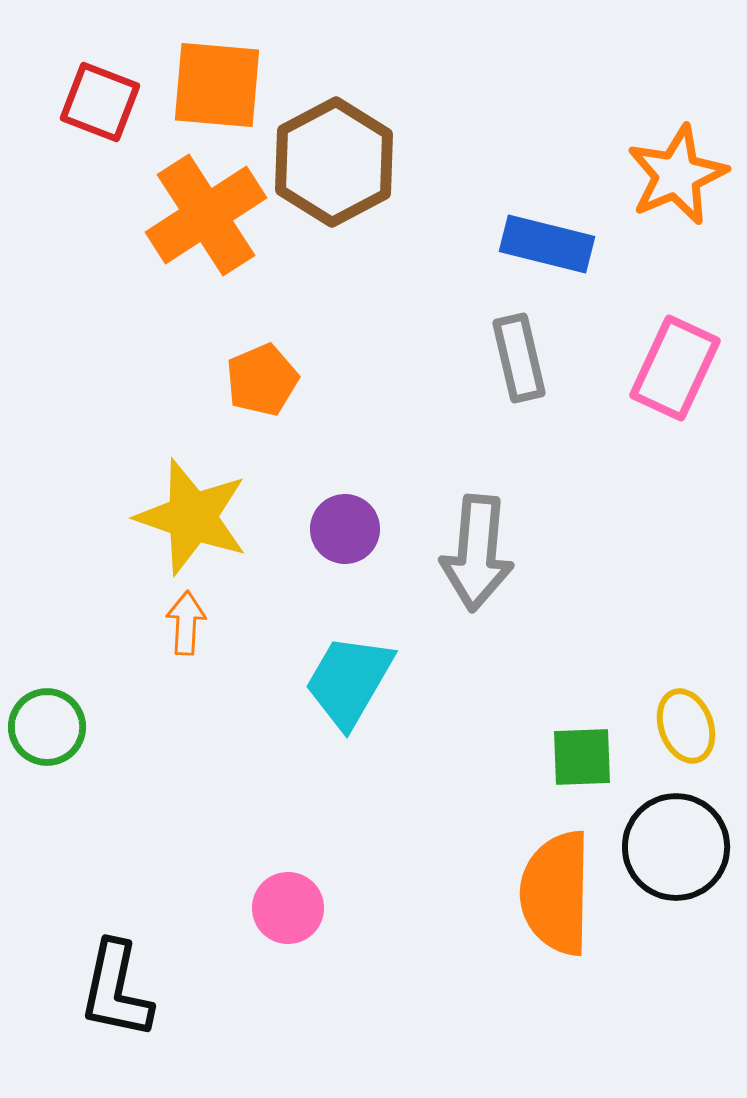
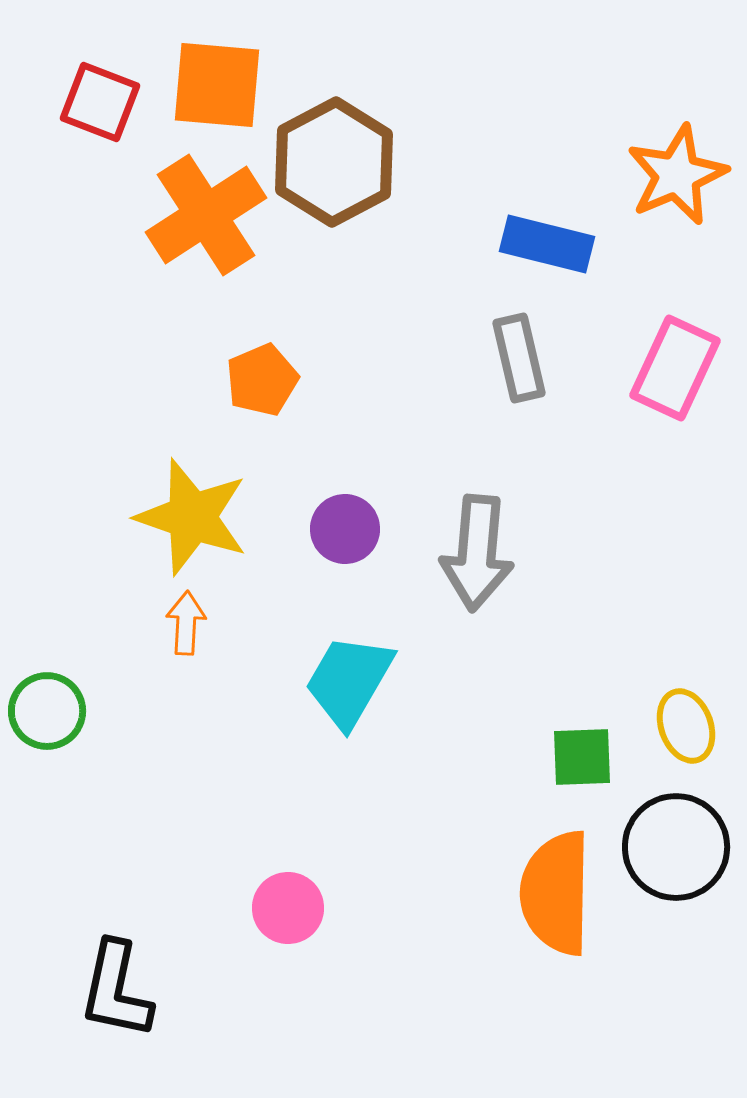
green circle: moved 16 px up
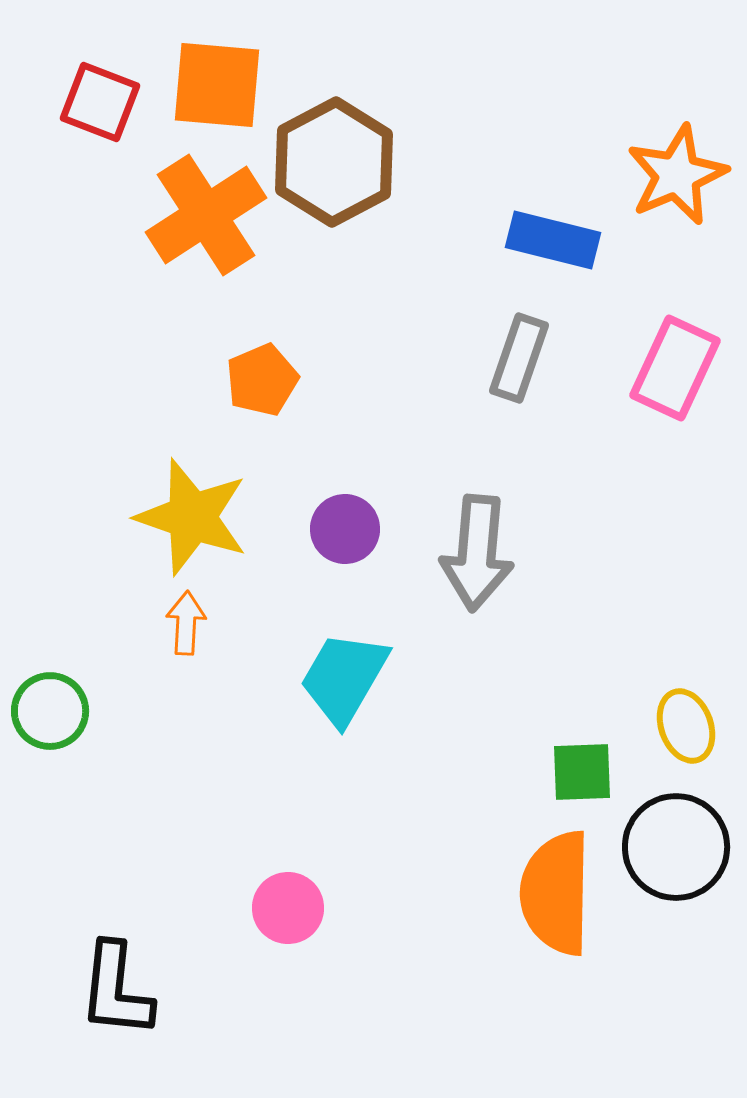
blue rectangle: moved 6 px right, 4 px up
gray rectangle: rotated 32 degrees clockwise
cyan trapezoid: moved 5 px left, 3 px up
green circle: moved 3 px right
green square: moved 15 px down
black L-shape: rotated 6 degrees counterclockwise
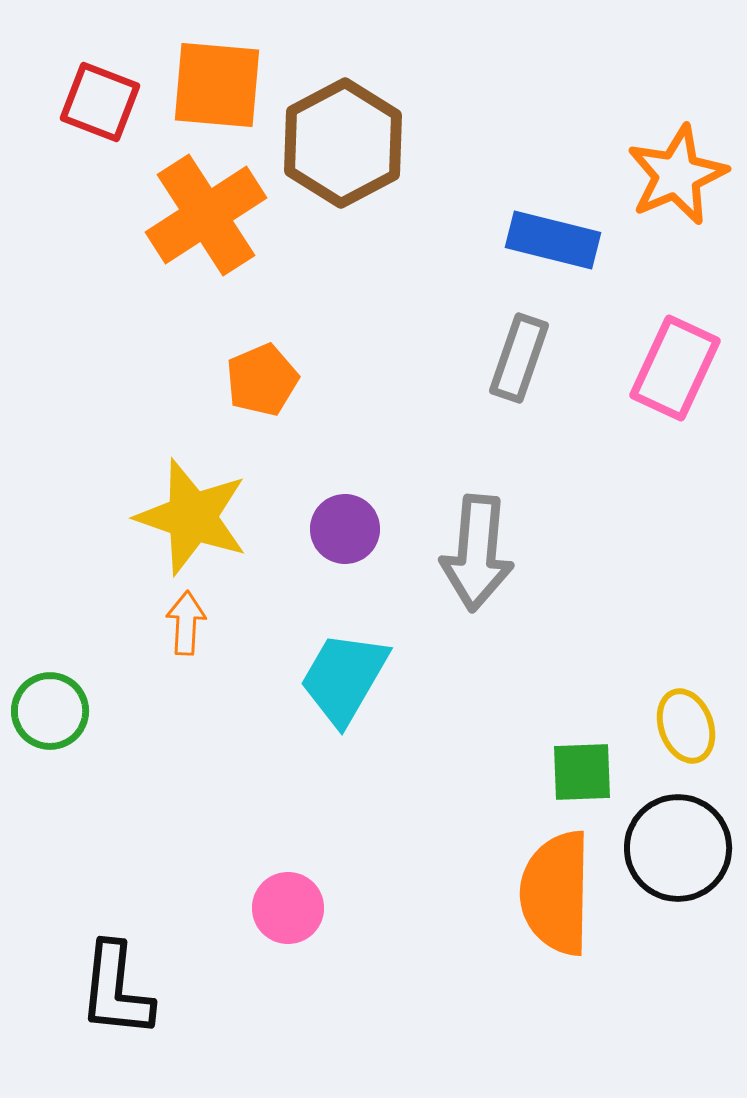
brown hexagon: moved 9 px right, 19 px up
black circle: moved 2 px right, 1 px down
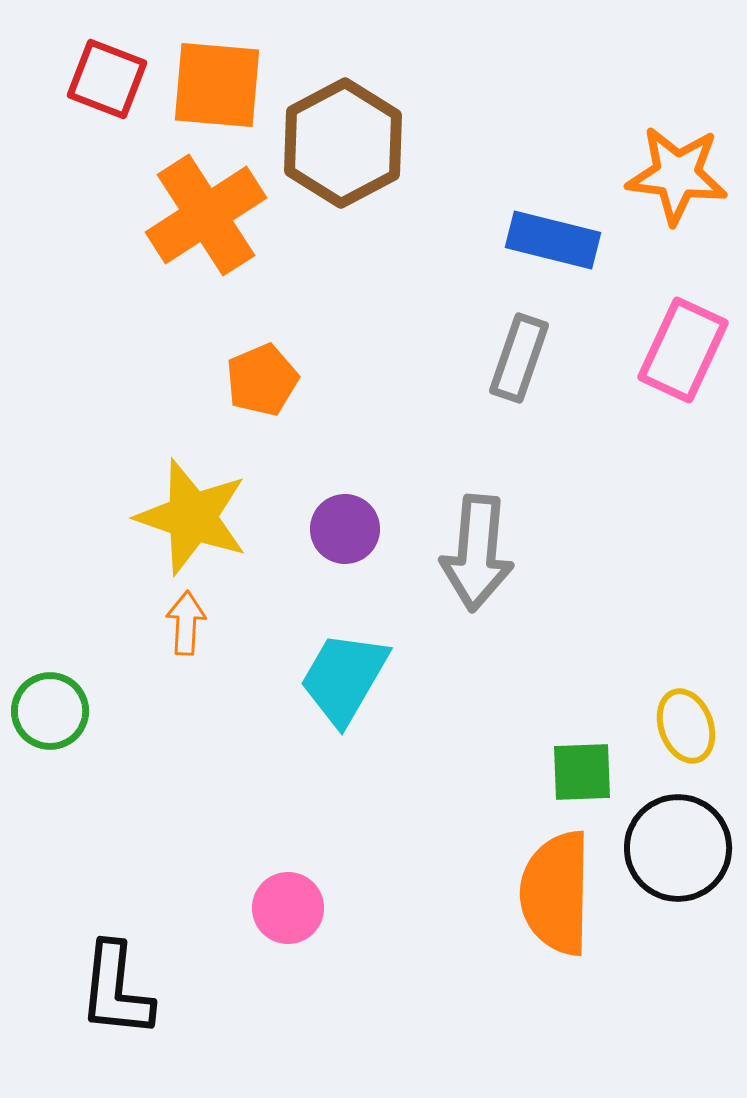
red square: moved 7 px right, 23 px up
orange star: rotated 30 degrees clockwise
pink rectangle: moved 8 px right, 18 px up
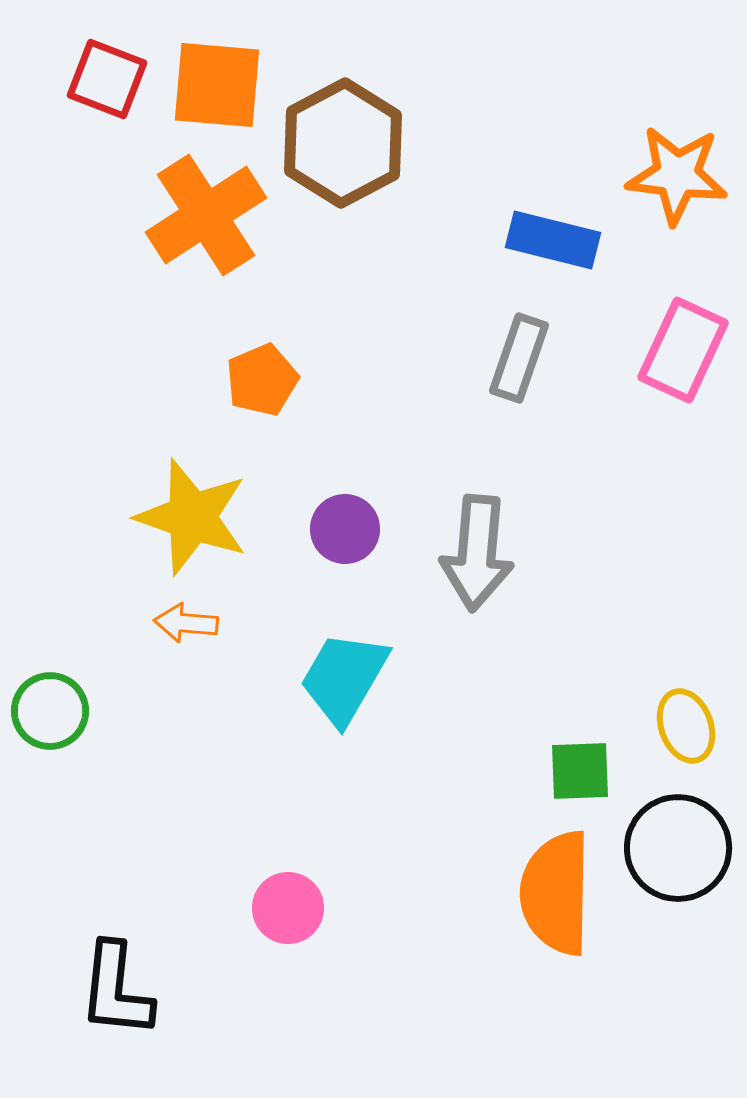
orange arrow: rotated 88 degrees counterclockwise
green square: moved 2 px left, 1 px up
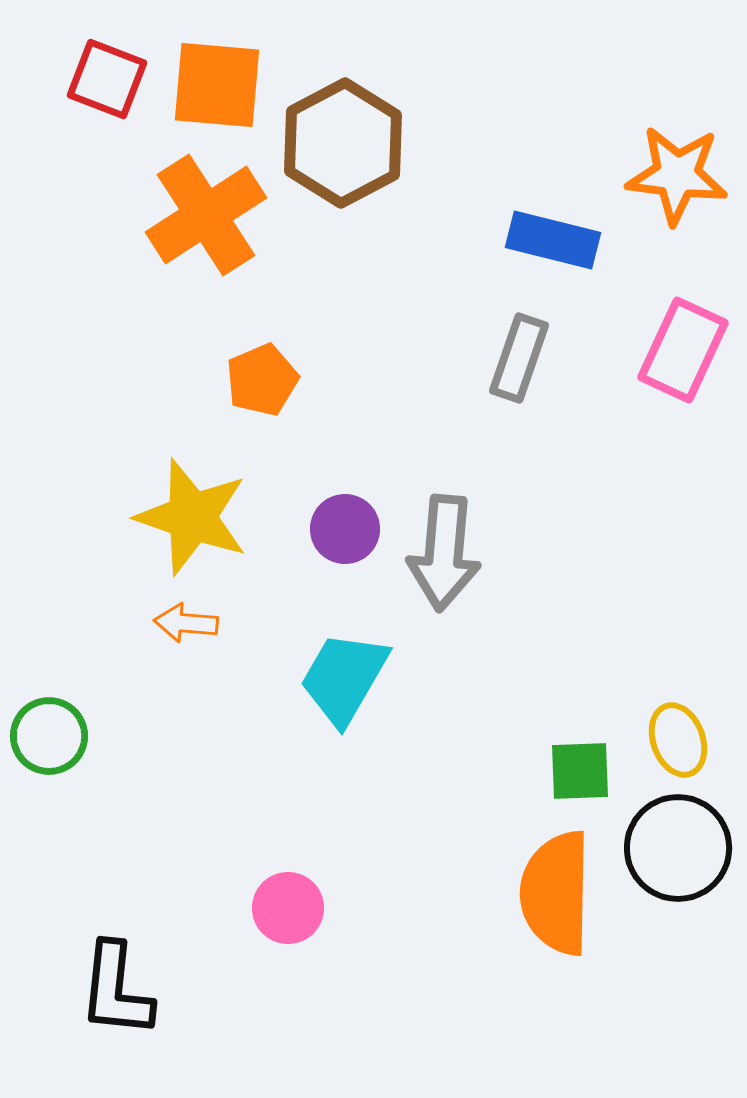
gray arrow: moved 33 px left
green circle: moved 1 px left, 25 px down
yellow ellipse: moved 8 px left, 14 px down
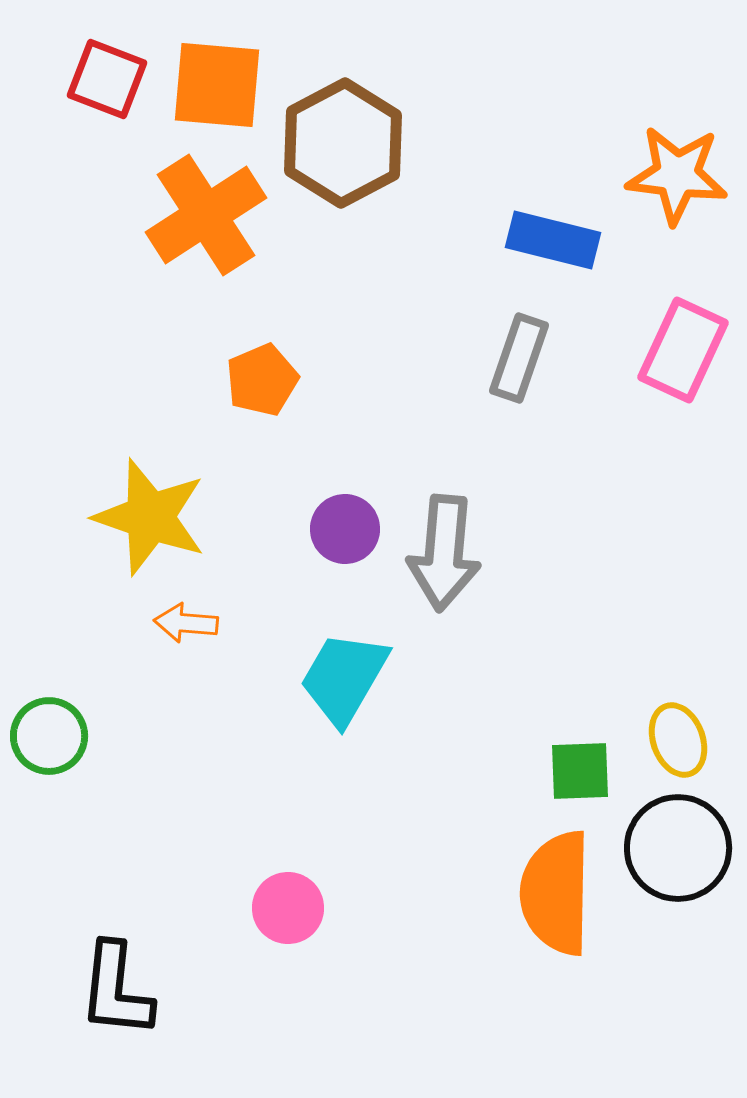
yellow star: moved 42 px left
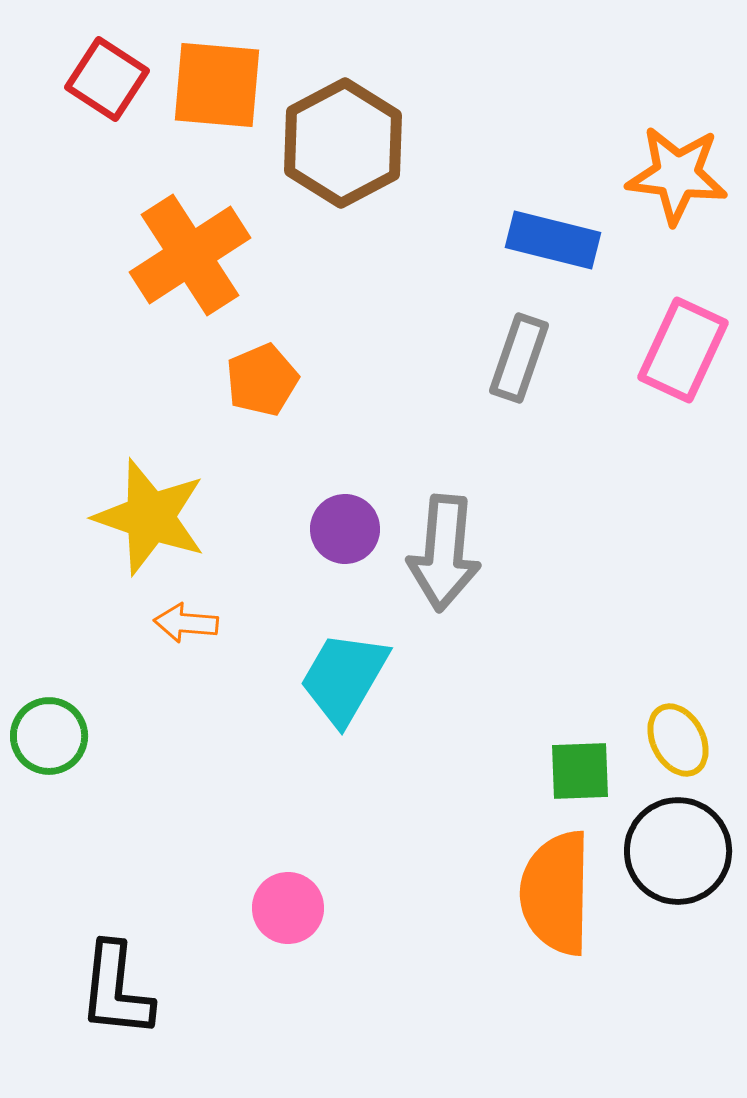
red square: rotated 12 degrees clockwise
orange cross: moved 16 px left, 40 px down
yellow ellipse: rotated 8 degrees counterclockwise
black circle: moved 3 px down
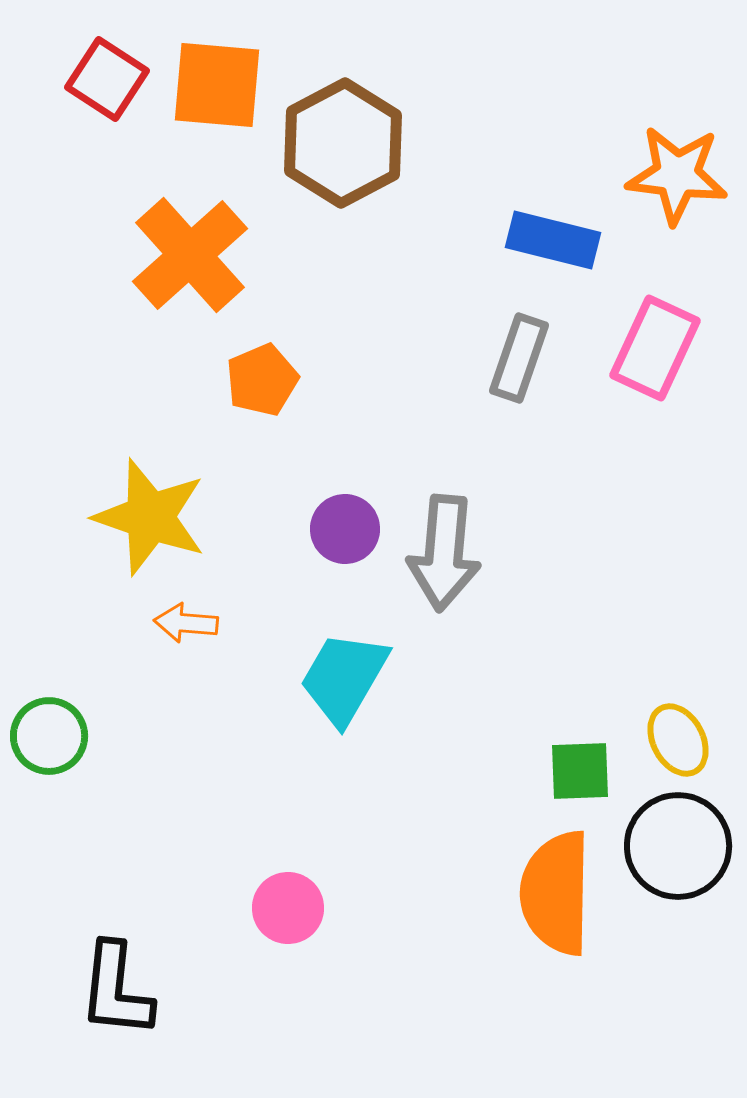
orange cross: rotated 9 degrees counterclockwise
pink rectangle: moved 28 px left, 2 px up
black circle: moved 5 px up
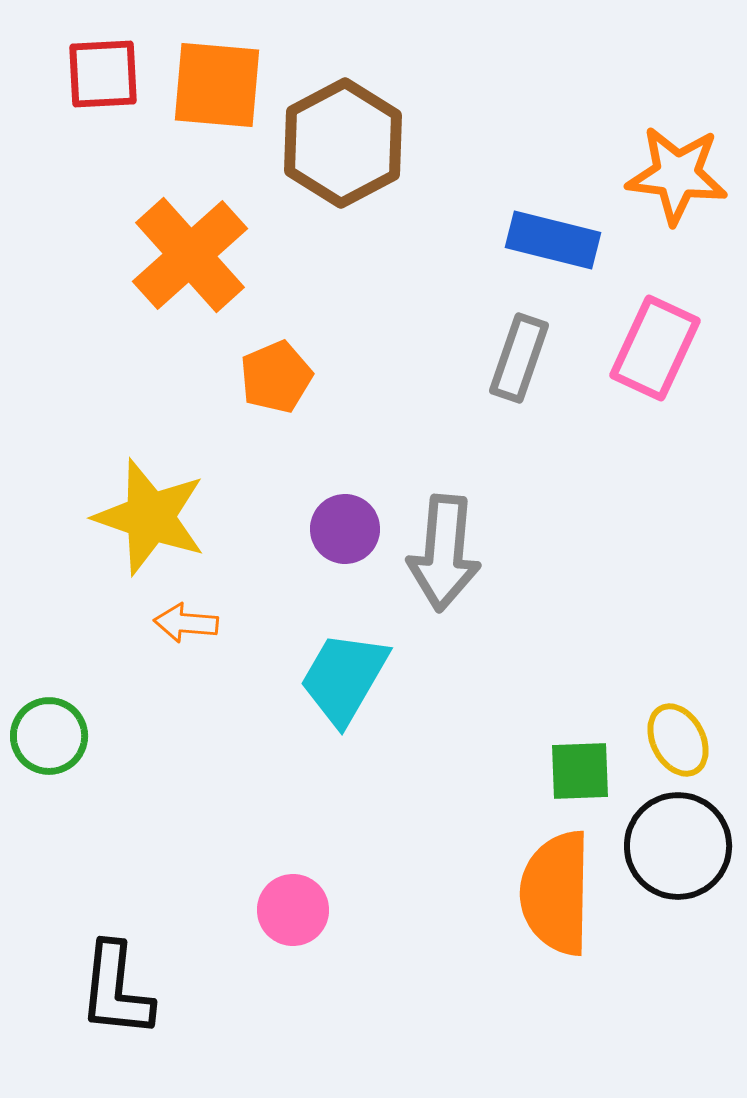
red square: moved 4 px left, 5 px up; rotated 36 degrees counterclockwise
orange pentagon: moved 14 px right, 3 px up
pink circle: moved 5 px right, 2 px down
